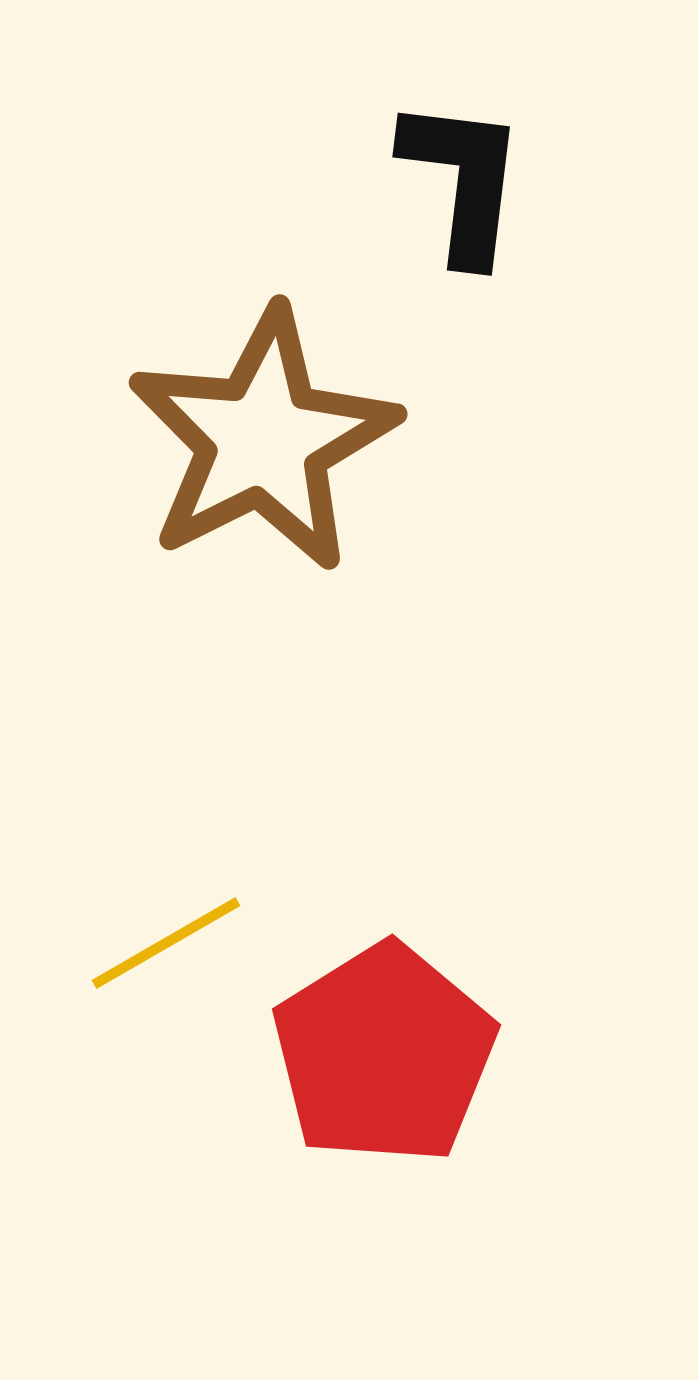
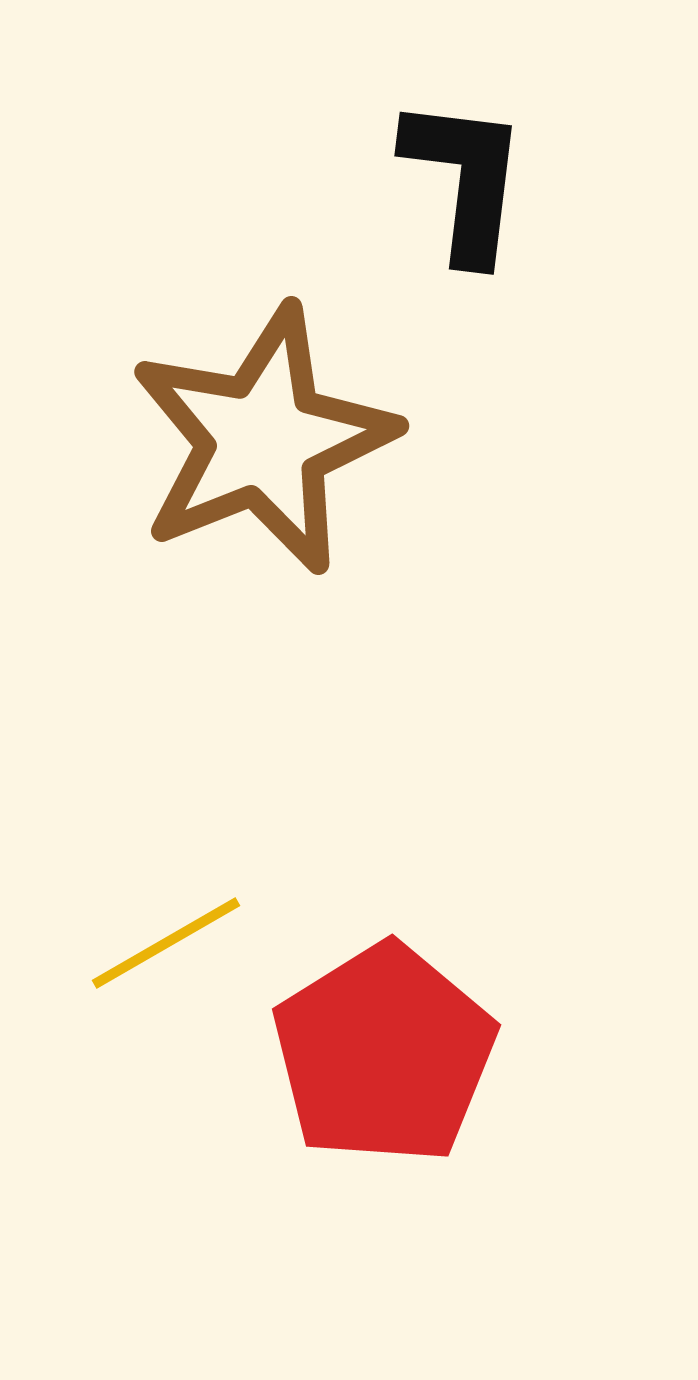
black L-shape: moved 2 px right, 1 px up
brown star: rotated 5 degrees clockwise
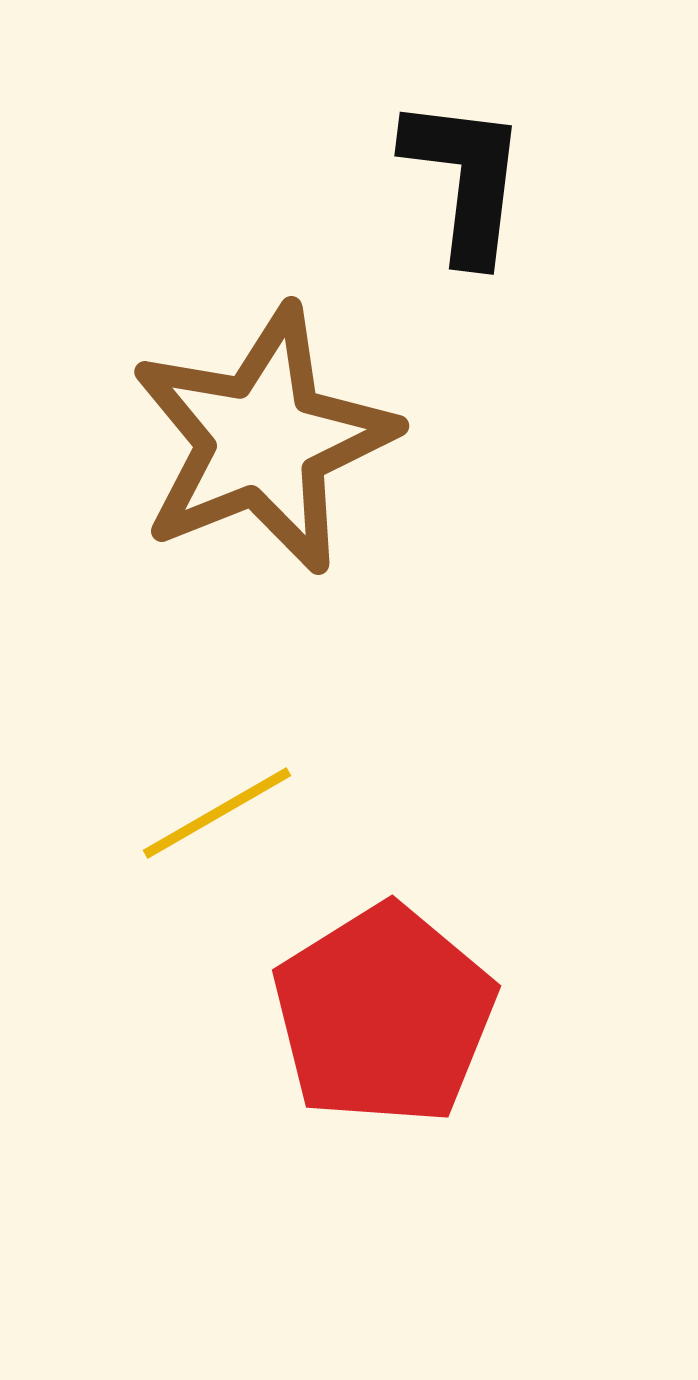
yellow line: moved 51 px right, 130 px up
red pentagon: moved 39 px up
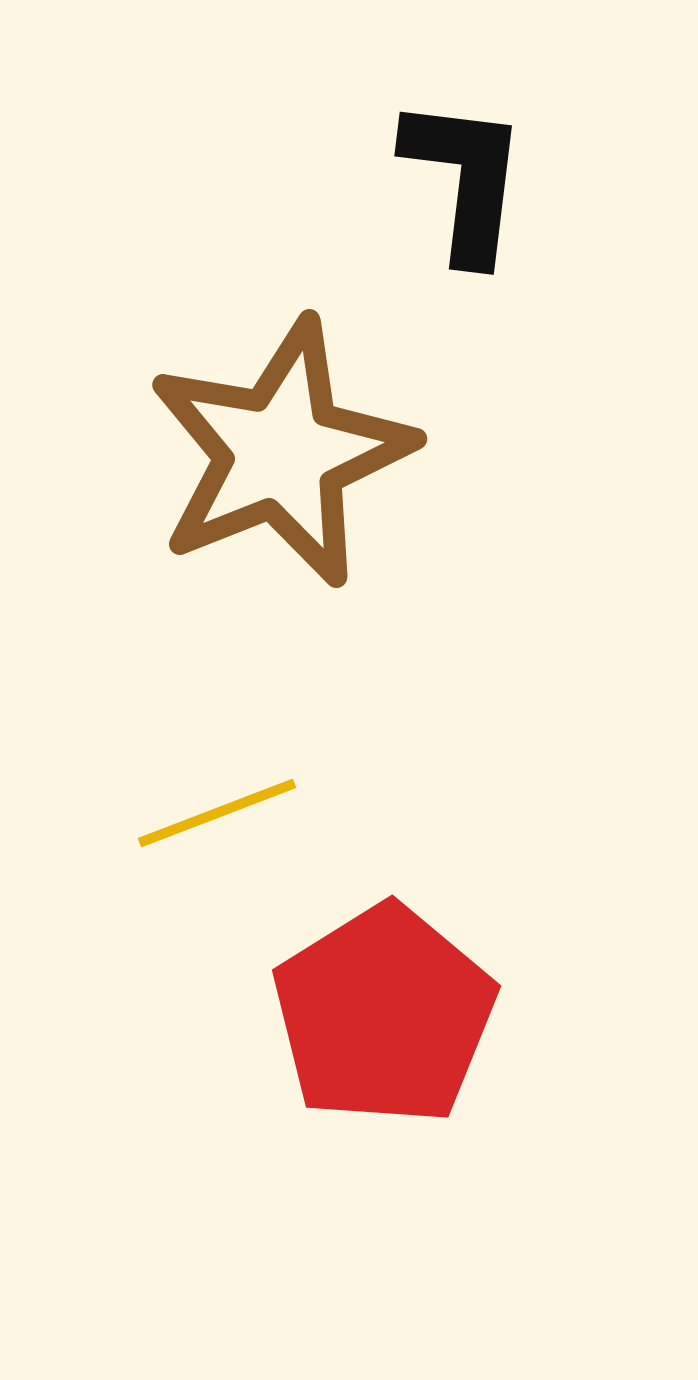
brown star: moved 18 px right, 13 px down
yellow line: rotated 9 degrees clockwise
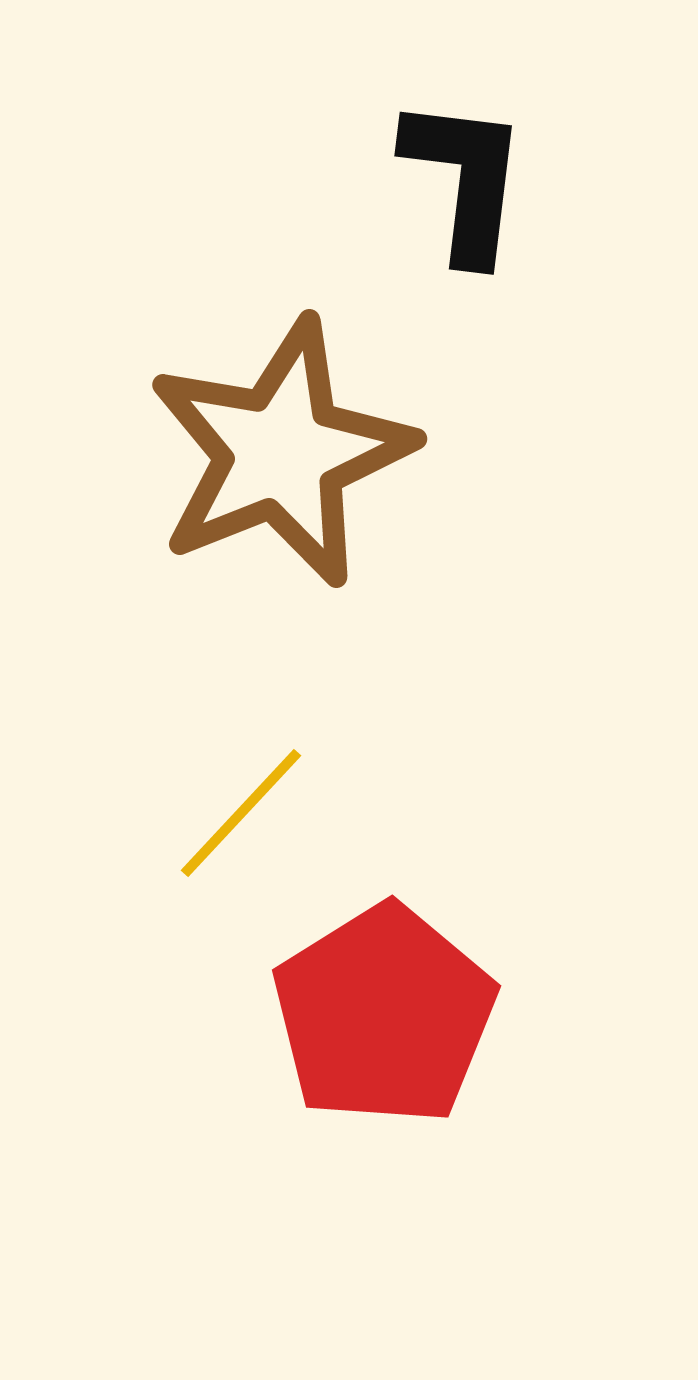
yellow line: moved 24 px right; rotated 26 degrees counterclockwise
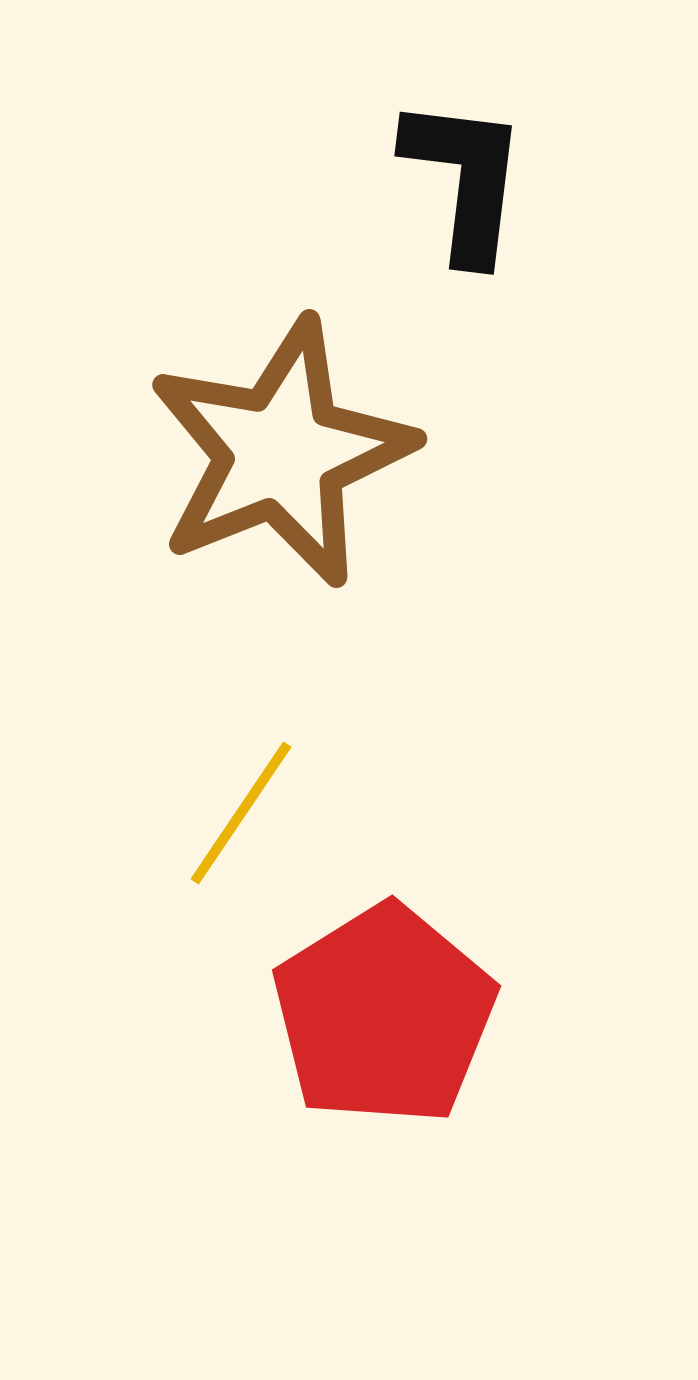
yellow line: rotated 9 degrees counterclockwise
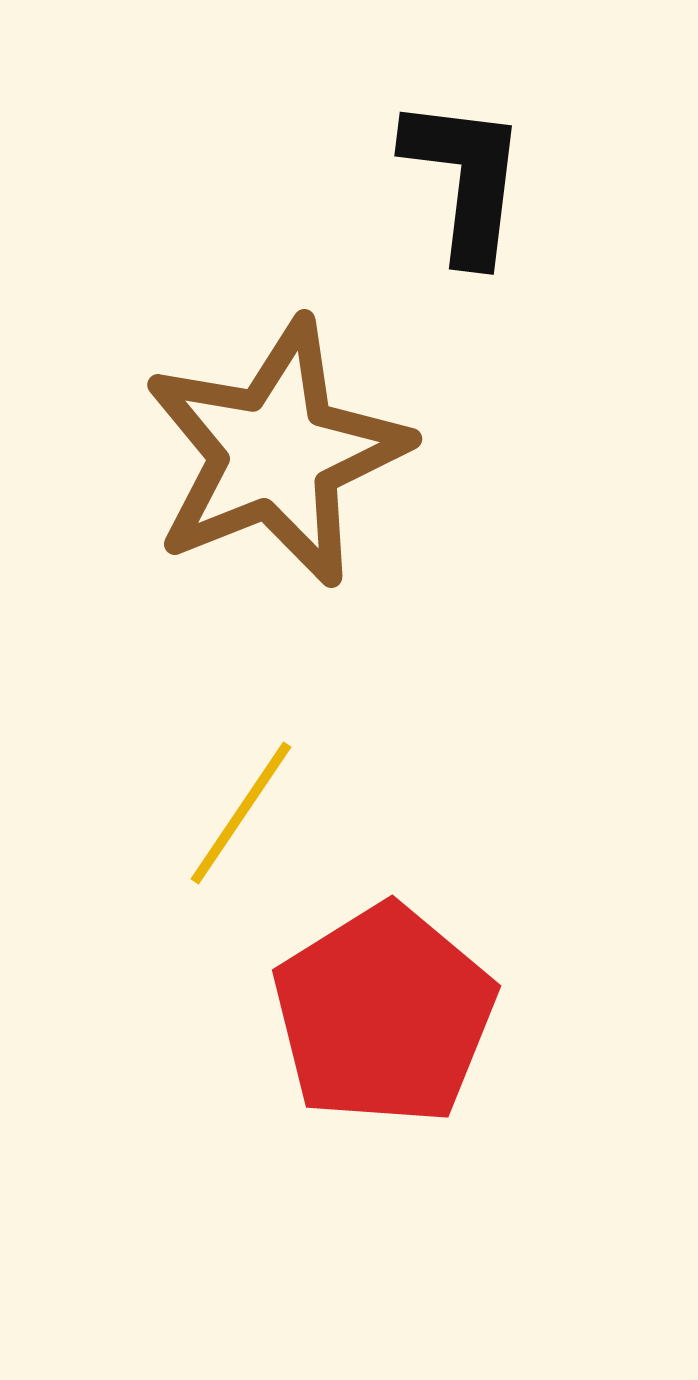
brown star: moved 5 px left
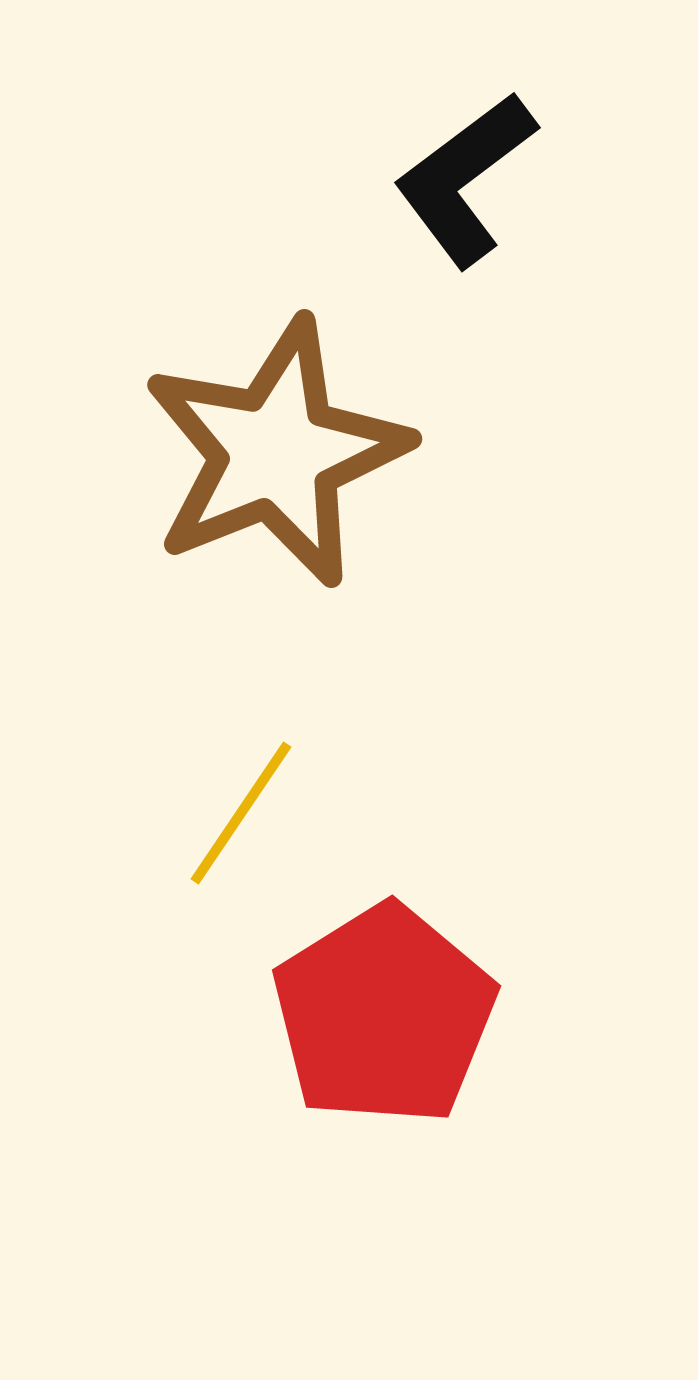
black L-shape: rotated 134 degrees counterclockwise
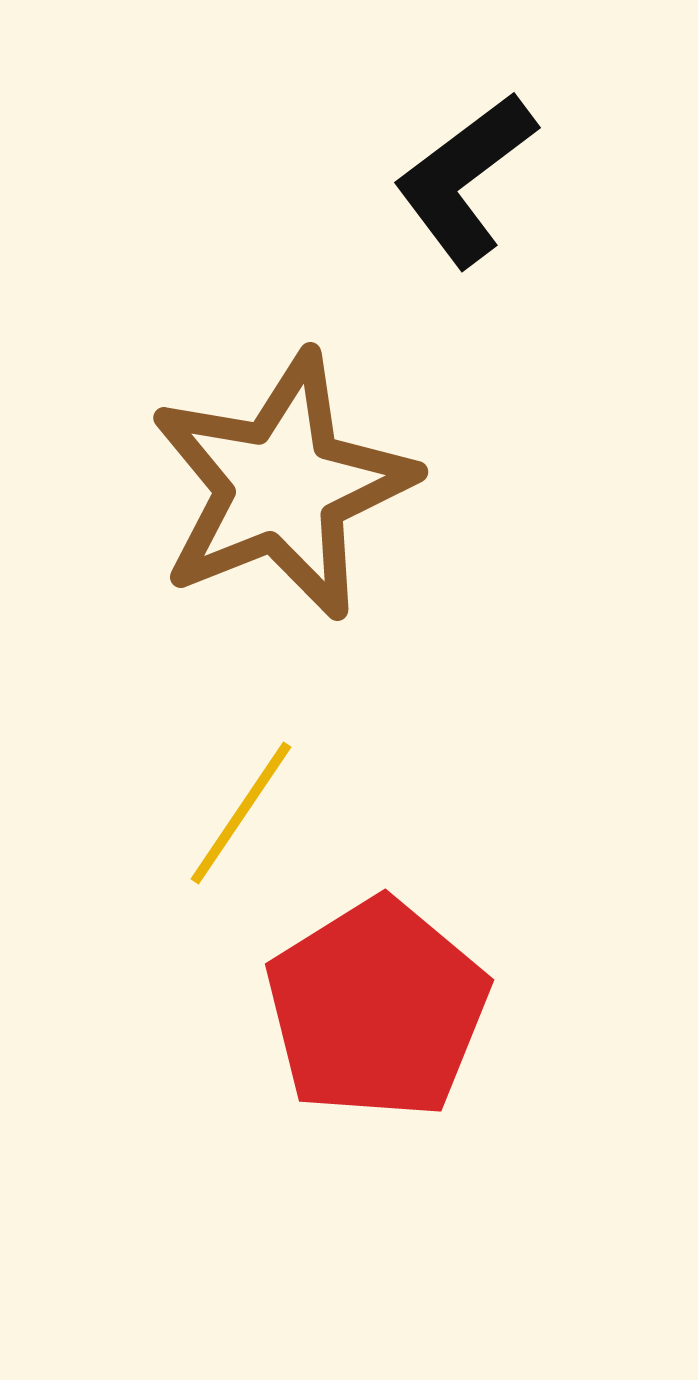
brown star: moved 6 px right, 33 px down
red pentagon: moved 7 px left, 6 px up
